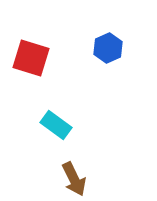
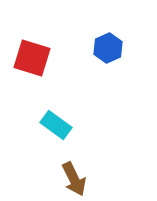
red square: moved 1 px right
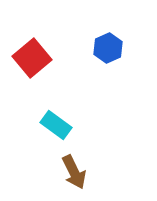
red square: rotated 33 degrees clockwise
brown arrow: moved 7 px up
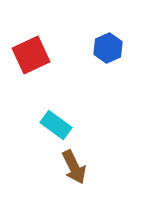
red square: moved 1 px left, 3 px up; rotated 15 degrees clockwise
brown arrow: moved 5 px up
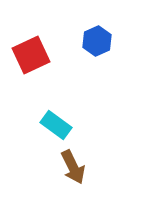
blue hexagon: moved 11 px left, 7 px up
brown arrow: moved 1 px left
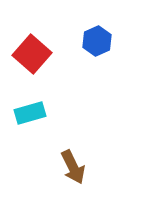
red square: moved 1 px right, 1 px up; rotated 24 degrees counterclockwise
cyan rectangle: moved 26 px left, 12 px up; rotated 52 degrees counterclockwise
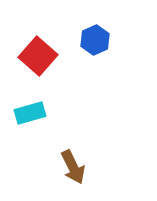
blue hexagon: moved 2 px left, 1 px up
red square: moved 6 px right, 2 px down
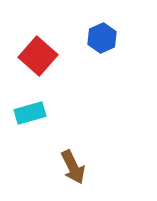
blue hexagon: moved 7 px right, 2 px up
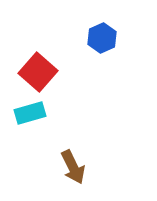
red square: moved 16 px down
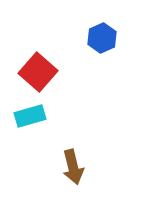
cyan rectangle: moved 3 px down
brown arrow: rotated 12 degrees clockwise
